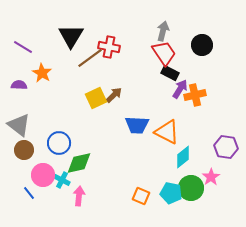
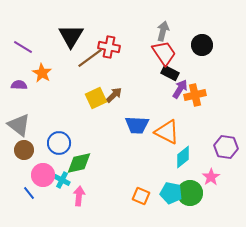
green circle: moved 1 px left, 5 px down
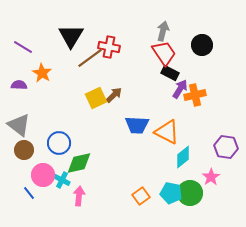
orange square: rotated 30 degrees clockwise
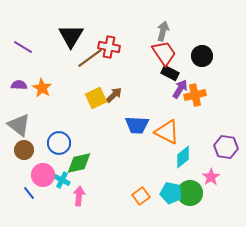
black circle: moved 11 px down
orange star: moved 15 px down
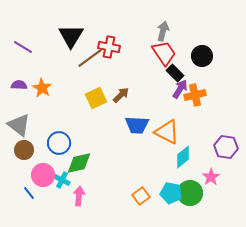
black rectangle: moved 5 px right; rotated 18 degrees clockwise
brown arrow: moved 7 px right
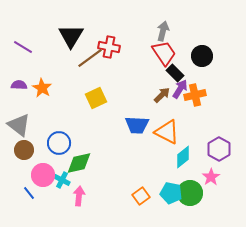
brown arrow: moved 41 px right
purple hexagon: moved 7 px left, 2 px down; rotated 20 degrees clockwise
